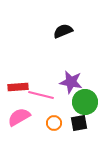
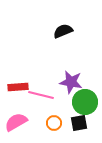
pink semicircle: moved 3 px left, 5 px down
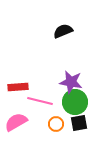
pink line: moved 1 px left, 6 px down
green circle: moved 10 px left
orange circle: moved 2 px right, 1 px down
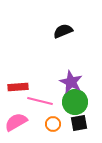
purple star: rotated 15 degrees clockwise
orange circle: moved 3 px left
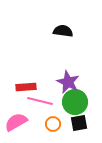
black semicircle: rotated 30 degrees clockwise
purple star: moved 3 px left
red rectangle: moved 8 px right
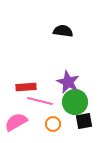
black square: moved 5 px right, 2 px up
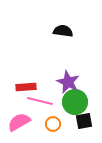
pink semicircle: moved 3 px right
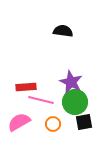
purple star: moved 3 px right
pink line: moved 1 px right, 1 px up
black square: moved 1 px down
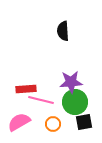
black semicircle: rotated 102 degrees counterclockwise
purple star: rotated 30 degrees counterclockwise
red rectangle: moved 2 px down
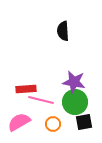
purple star: moved 3 px right; rotated 15 degrees clockwise
